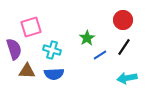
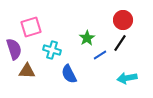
black line: moved 4 px left, 4 px up
blue semicircle: moved 15 px right; rotated 66 degrees clockwise
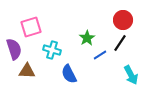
cyan arrow: moved 4 px right, 3 px up; rotated 108 degrees counterclockwise
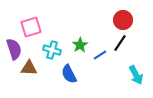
green star: moved 7 px left, 7 px down
brown triangle: moved 2 px right, 3 px up
cyan arrow: moved 5 px right
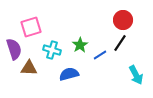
blue semicircle: rotated 102 degrees clockwise
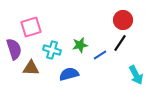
green star: rotated 21 degrees clockwise
brown triangle: moved 2 px right
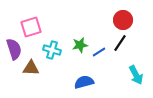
blue line: moved 1 px left, 3 px up
blue semicircle: moved 15 px right, 8 px down
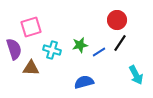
red circle: moved 6 px left
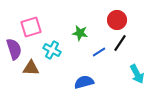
green star: moved 12 px up; rotated 21 degrees clockwise
cyan cross: rotated 12 degrees clockwise
cyan arrow: moved 1 px right, 1 px up
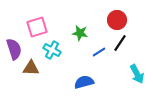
pink square: moved 6 px right
